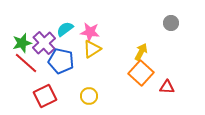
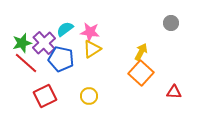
blue pentagon: moved 2 px up
red triangle: moved 7 px right, 5 px down
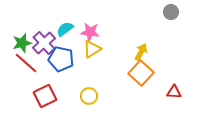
gray circle: moved 11 px up
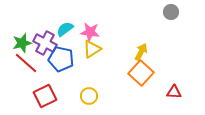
purple cross: moved 1 px right; rotated 20 degrees counterclockwise
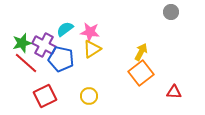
purple cross: moved 1 px left, 2 px down
orange square: rotated 10 degrees clockwise
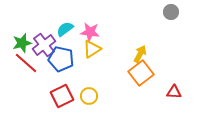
purple cross: rotated 25 degrees clockwise
yellow arrow: moved 1 px left, 2 px down
red square: moved 17 px right
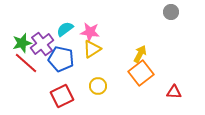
purple cross: moved 2 px left, 1 px up
yellow circle: moved 9 px right, 10 px up
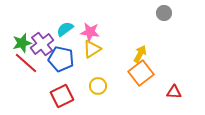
gray circle: moved 7 px left, 1 px down
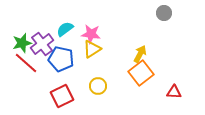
pink star: moved 1 px right, 2 px down
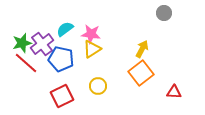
yellow arrow: moved 2 px right, 5 px up
